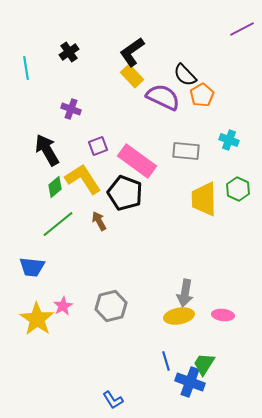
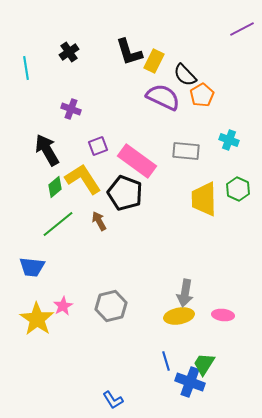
black L-shape: moved 3 px left; rotated 72 degrees counterclockwise
yellow rectangle: moved 22 px right, 15 px up; rotated 70 degrees clockwise
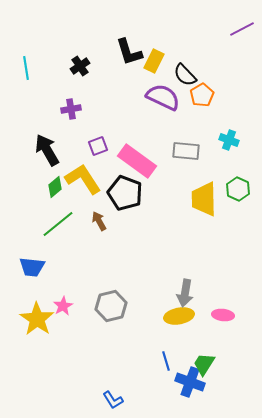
black cross: moved 11 px right, 14 px down
purple cross: rotated 30 degrees counterclockwise
